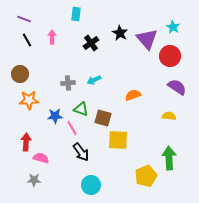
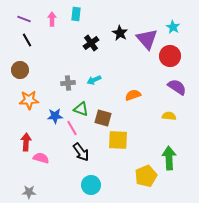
pink arrow: moved 18 px up
brown circle: moved 4 px up
gray star: moved 5 px left, 12 px down
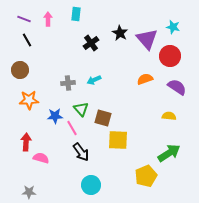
pink arrow: moved 4 px left
cyan star: rotated 16 degrees counterclockwise
orange semicircle: moved 12 px right, 16 px up
green triangle: rotated 28 degrees clockwise
green arrow: moved 5 px up; rotated 60 degrees clockwise
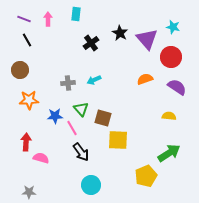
red circle: moved 1 px right, 1 px down
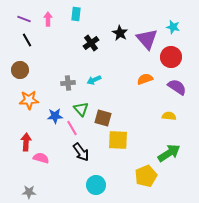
cyan circle: moved 5 px right
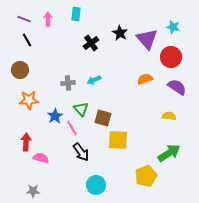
blue star: rotated 28 degrees counterclockwise
gray star: moved 4 px right, 1 px up
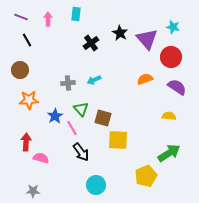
purple line: moved 3 px left, 2 px up
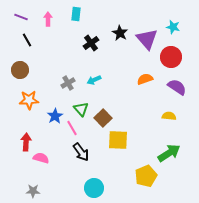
gray cross: rotated 24 degrees counterclockwise
brown square: rotated 30 degrees clockwise
cyan circle: moved 2 px left, 3 px down
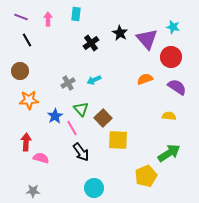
brown circle: moved 1 px down
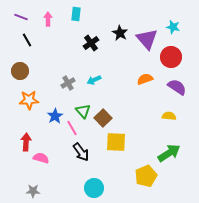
green triangle: moved 2 px right, 2 px down
yellow square: moved 2 px left, 2 px down
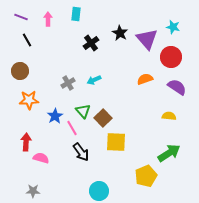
cyan circle: moved 5 px right, 3 px down
